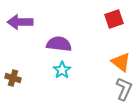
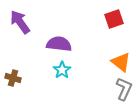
purple arrow: rotated 55 degrees clockwise
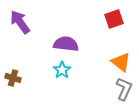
purple semicircle: moved 7 px right
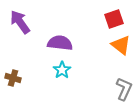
purple semicircle: moved 6 px left, 1 px up
orange triangle: moved 17 px up
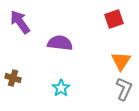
orange triangle: moved 16 px down; rotated 25 degrees clockwise
cyan star: moved 1 px left, 18 px down
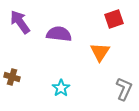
purple semicircle: moved 1 px left, 9 px up
orange triangle: moved 21 px left, 9 px up
brown cross: moved 1 px left, 1 px up
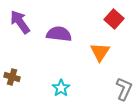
red square: rotated 30 degrees counterclockwise
